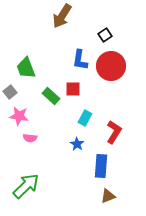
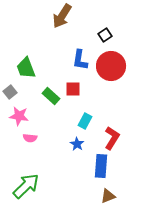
cyan rectangle: moved 3 px down
red L-shape: moved 2 px left, 6 px down
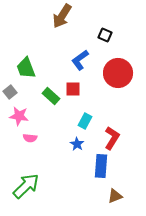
black square: rotated 32 degrees counterclockwise
blue L-shape: rotated 45 degrees clockwise
red circle: moved 7 px right, 7 px down
brown triangle: moved 7 px right
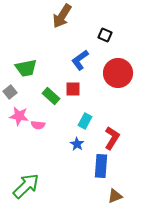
green trapezoid: rotated 80 degrees counterclockwise
pink semicircle: moved 8 px right, 13 px up
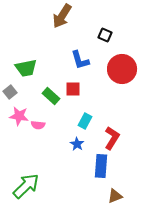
blue L-shape: rotated 70 degrees counterclockwise
red circle: moved 4 px right, 4 px up
